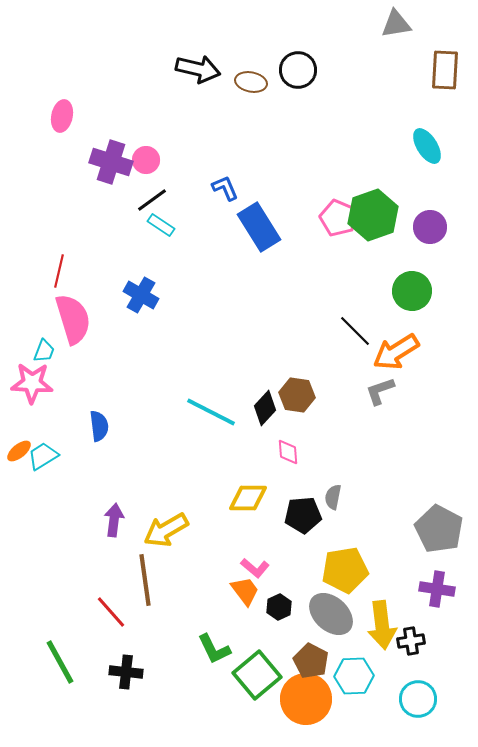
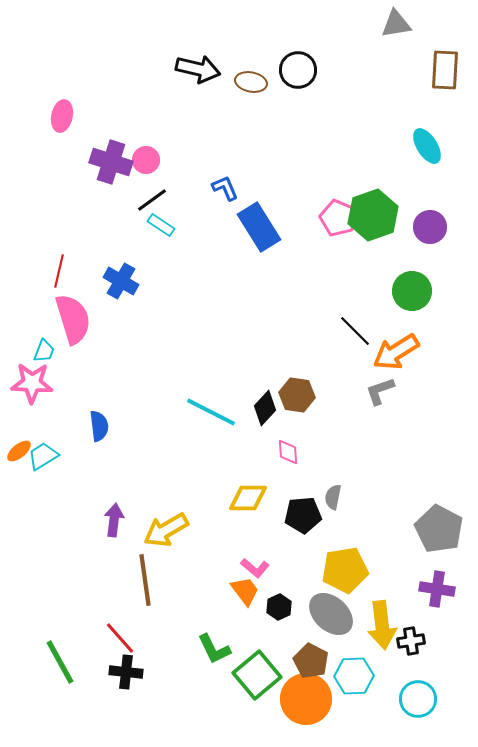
blue cross at (141, 295): moved 20 px left, 14 px up
red line at (111, 612): moved 9 px right, 26 px down
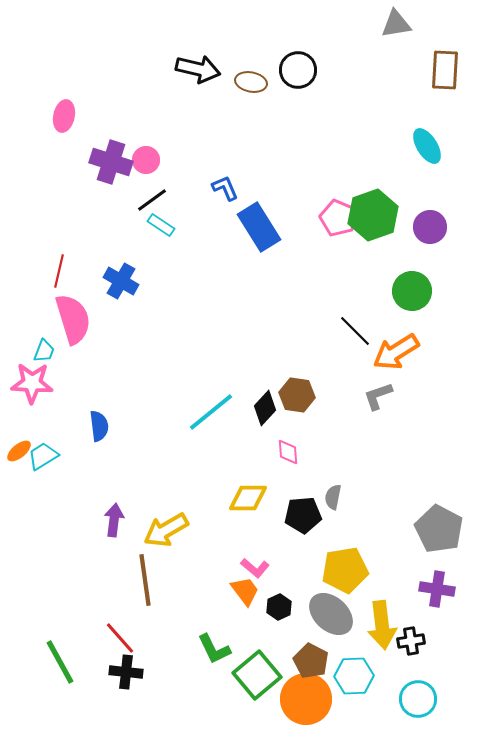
pink ellipse at (62, 116): moved 2 px right
gray L-shape at (380, 391): moved 2 px left, 5 px down
cyan line at (211, 412): rotated 66 degrees counterclockwise
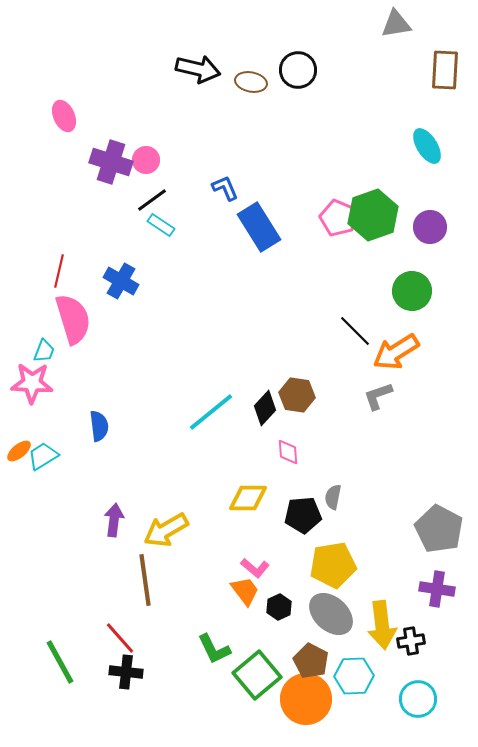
pink ellipse at (64, 116): rotated 36 degrees counterclockwise
yellow pentagon at (345, 570): moved 12 px left, 5 px up
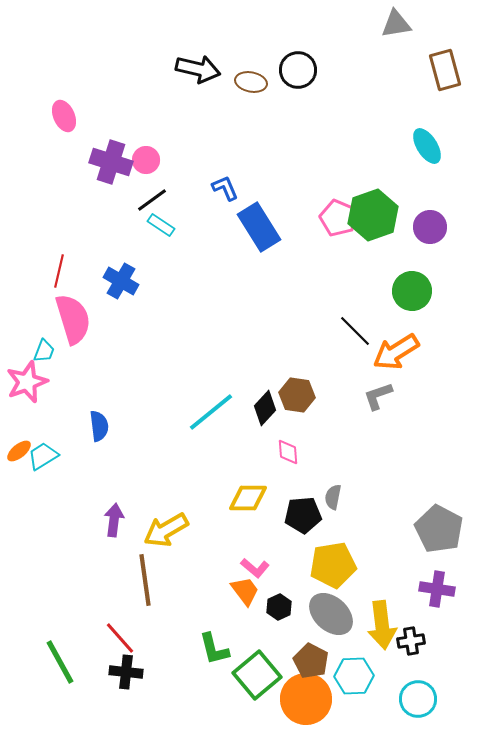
brown rectangle at (445, 70): rotated 18 degrees counterclockwise
pink star at (32, 383): moved 5 px left, 1 px up; rotated 24 degrees counterclockwise
green L-shape at (214, 649): rotated 12 degrees clockwise
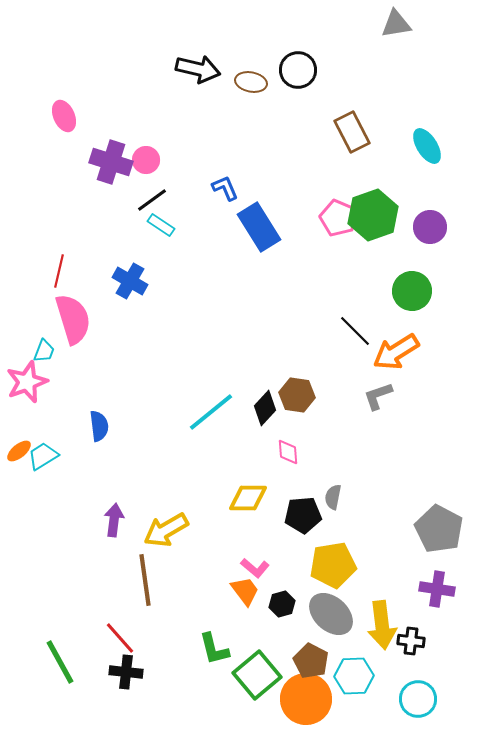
brown rectangle at (445, 70): moved 93 px left, 62 px down; rotated 12 degrees counterclockwise
blue cross at (121, 281): moved 9 px right
black hexagon at (279, 607): moved 3 px right, 3 px up; rotated 10 degrees clockwise
black cross at (411, 641): rotated 16 degrees clockwise
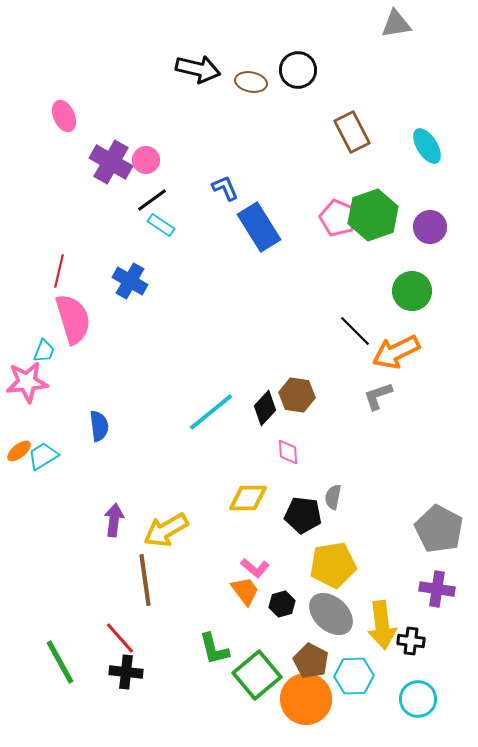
purple cross at (111, 162): rotated 12 degrees clockwise
orange arrow at (396, 352): rotated 6 degrees clockwise
pink star at (27, 382): rotated 15 degrees clockwise
black pentagon at (303, 515): rotated 12 degrees clockwise
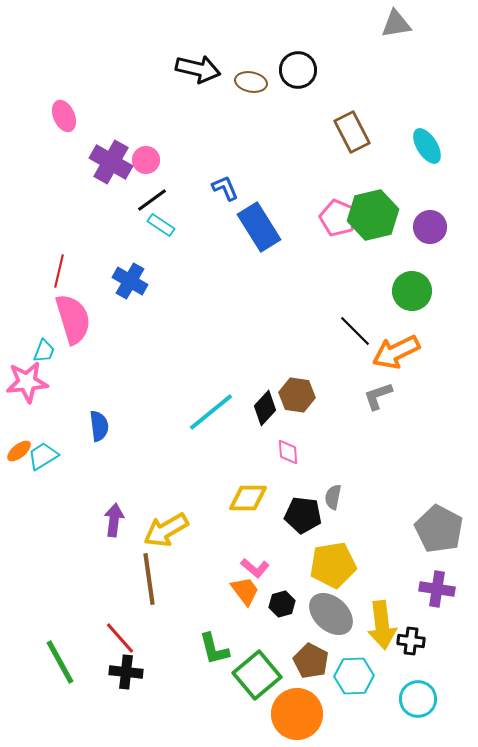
green hexagon at (373, 215): rotated 6 degrees clockwise
brown line at (145, 580): moved 4 px right, 1 px up
orange circle at (306, 699): moved 9 px left, 15 px down
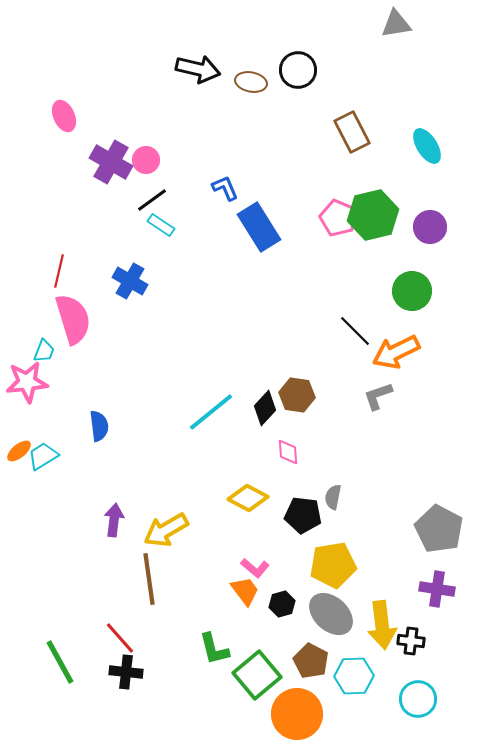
yellow diamond at (248, 498): rotated 27 degrees clockwise
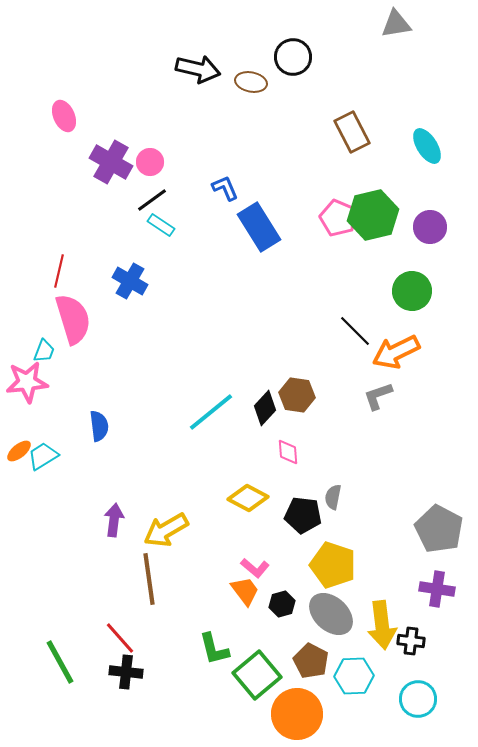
black circle at (298, 70): moved 5 px left, 13 px up
pink circle at (146, 160): moved 4 px right, 2 px down
yellow pentagon at (333, 565): rotated 27 degrees clockwise
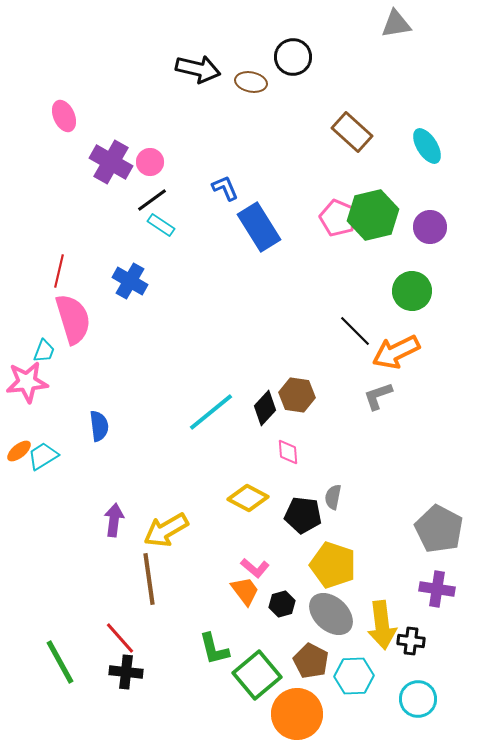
brown rectangle at (352, 132): rotated 21 degrees counterclockwise
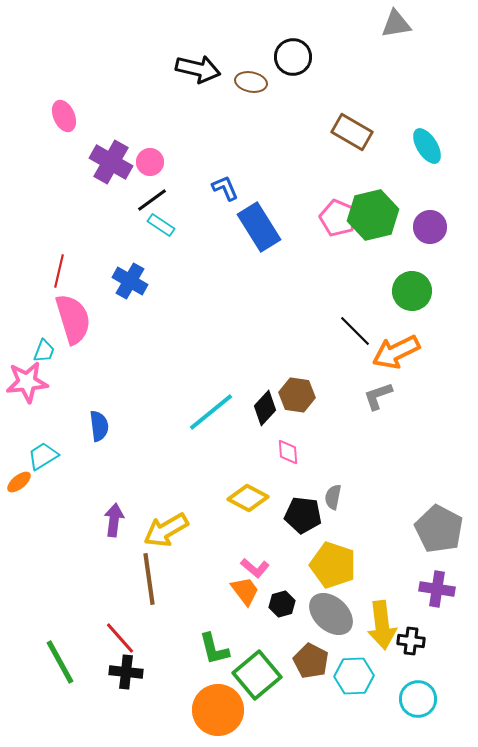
brown rectangle at (352, 132): rotated 12 degrees counterclockwise
orange ellipse at (19, 451): moved 31 px down
orange circle at (297, 714): moved 79 px left, 4 px up
